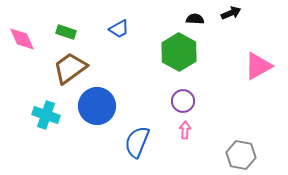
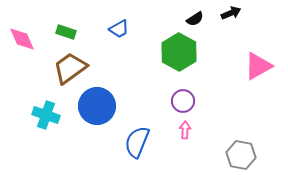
black semicircle: rotated 144 degrees clockwise
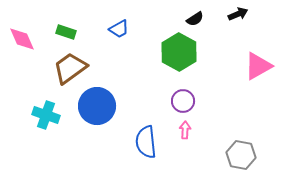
black arrow: moved 7 px right, 1 px down
blue semicircle: moved 9 px right; rotated 28 degrees counterclockwise
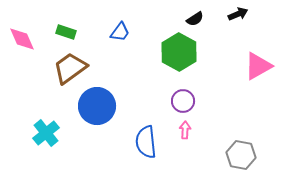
blue trapezoid: moved 1 px right, 3 px down; rotated 25 degrees counterclockwise
cyan cross: moved 18 px down; rotated 32 degrees clockwise
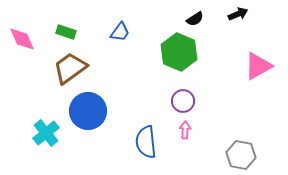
green hexagon: rotated 6 degrees counterclockwise
blue circle: moved 9 px left, 5 px down
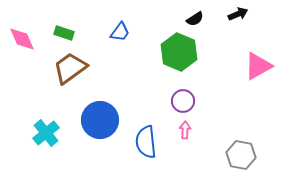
green rectangle: moved 2 px left, 1 px down
blue circle: moved 12 px right, 9 px down
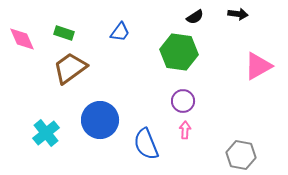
black arrow: rotated 30 degrees clockwise
black semicircle: moved 2 px up
green hexagon: rotated 15 degrees counterclockwise
blue semicircle: moved 2 px down; rotated 16 degrees counterclockwise
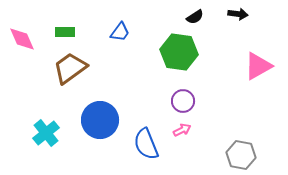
green rectangle: moved 1 px right, 1 px up; rotated 18 degrees counterclockwise
pink arrow: moved 3 px left; rotated 60 degrees clockwise
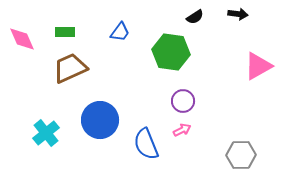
green hexagon: moved 8 px left
brown trapezoid: rotated 12 degrees clockwise
gray hexagon: rotated 12 degrees counterclockwise
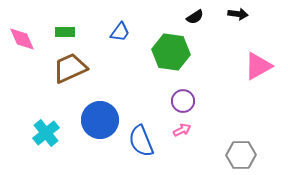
blue semicircle: moved 5 px left, 3 px up
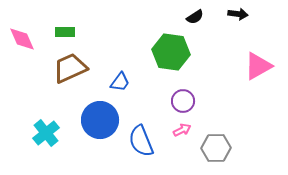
blue trapezoid: moved 50 px down
gray hexagon: moved 25 px left, 7 px up
